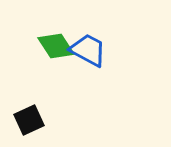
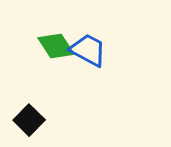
black square: rotated 20 degrees counterclockwise
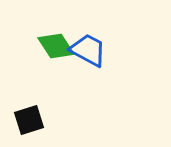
black square: rotated 28 degrees clockwise
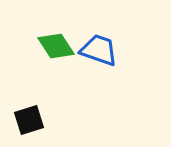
blue trapezoid: moved 11 px right; rotated 9 degrees counterclockwise
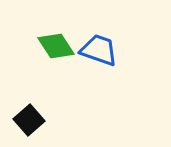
black square: rotated 24 degrees counterclockwise
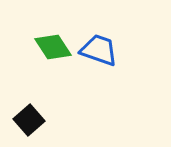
green diamond: moved 3 px left, 1 px down
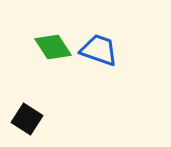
black square: moved 2 px left, 1 px up; rotated 16 degrees counterclockwise
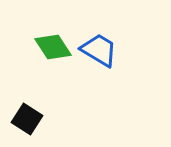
blue trapezoid: rotated 12 degrees clockwise
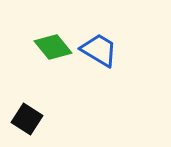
green diamond: rotated 6 degrees counterclockwise
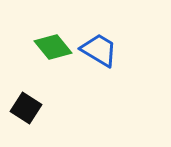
black square: moved 1 px left, 11 px up
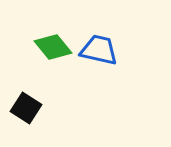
blue trapezoid: rotated 18 degrees counterclockwise
